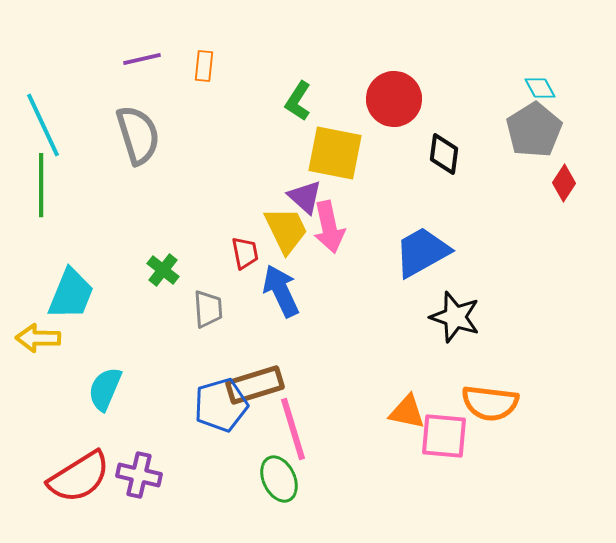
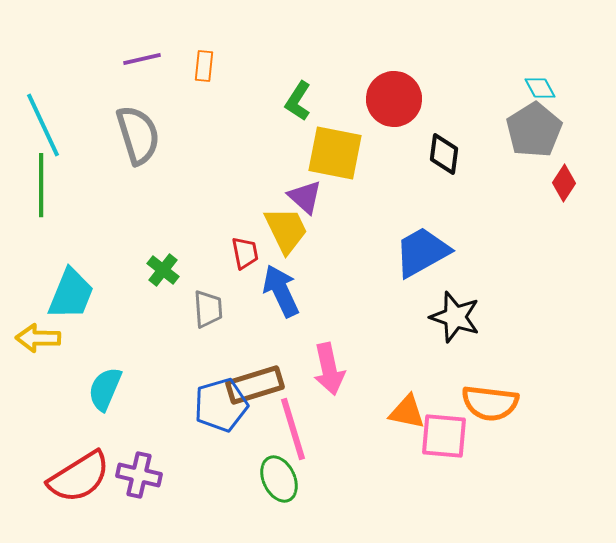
pink arrow: moved 142 px down
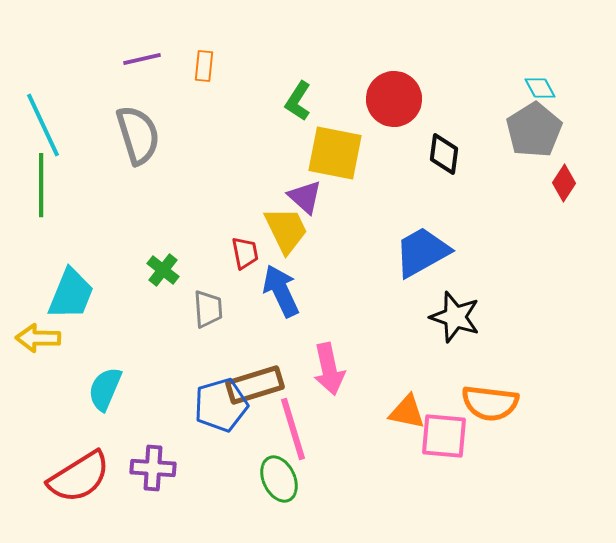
purple cross: moved 14 px right, 7 px up; rotated 9 degrees counterclockwise
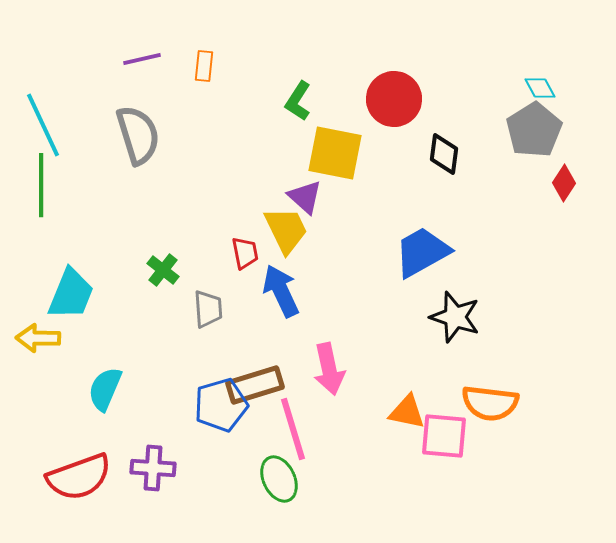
red semicircle: rotated 12 degrees clockwise
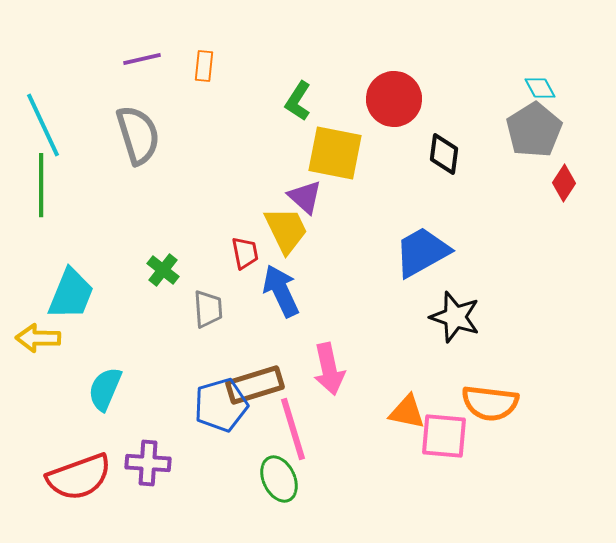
purple cross: moved 5 px left, 5 px up
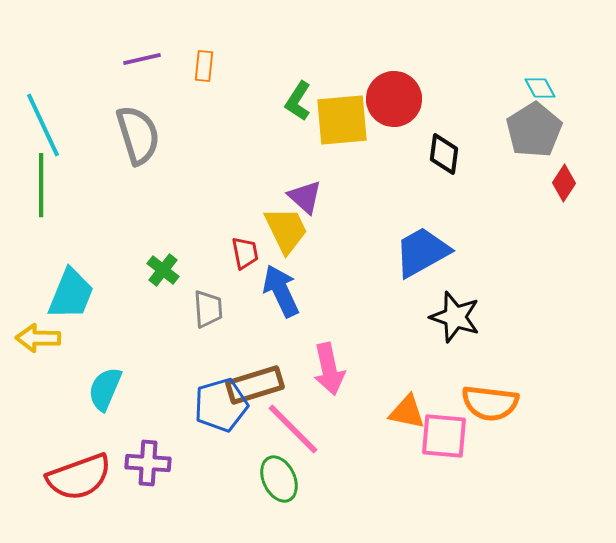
yellow square: moved 7 px right, 33 px up; rotated 16 degrees counterclockwise
pink line: rotated 28 degrees counterclockwise
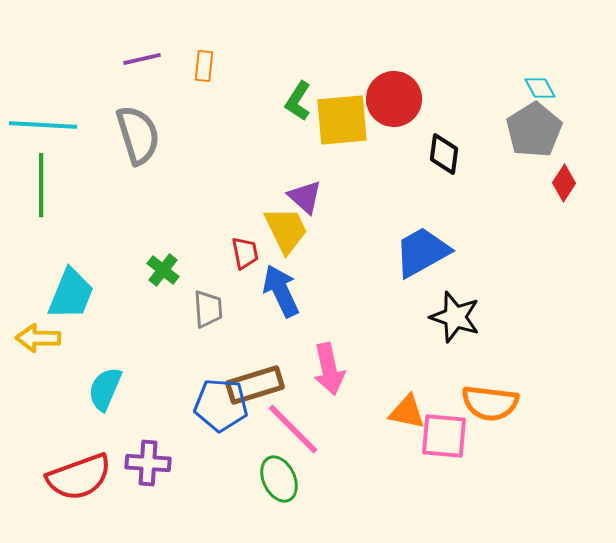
cyan line: rotated 62 degrees counterclockwise
blue pentagon: rotated 20 degrees clockwise
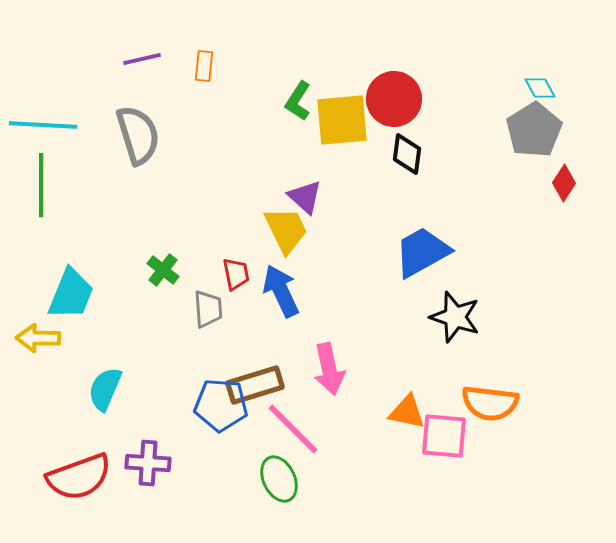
black diamond: moved 37 px left
red trapezoid: moved 9 px left, 21 px down
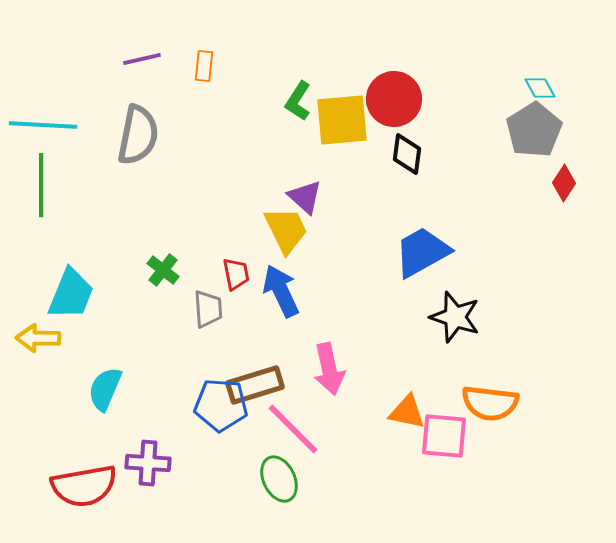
gray semicircle: rotated 28 degrees clockwise
red semicircle: moved 5 px right, 9 px down; rotated 10 degrees clockwise
